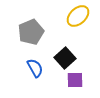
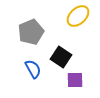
black square: moved 4 px left, 1 px up; rotated 15 degrees counterclockwise
blue semicircle: moved 2 px left, 1 px down
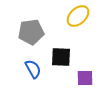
gray pentagon: rotated 15 degrees clockwise
black square: rotated 30 degrees counterclockwise
purple square: moved 10 px right, 2 px up
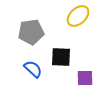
blue semicircle: rotated 18 degrees counterclockwise
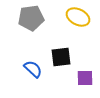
yellow ellipse: moved 1 px down; rotated 70 degrees clockwise
gray pentagon: moved 14 px up
black square: rotated 10 degrees counterclockwise
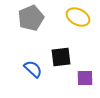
gray pentagon: rotated 15 degrees counterclockwise
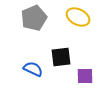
gray pentagon: moved 3 px right
blue semicircle: rotated 18 degrees counterclockwise
purple square: moved 2 px up
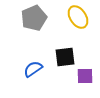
yellow ellipse: rotated 30 degrees clockwise
black square: moved 4 px right
blue semicircle: rotated 60 degrees counterclockwise
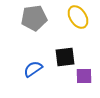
gray pentagon: rotated 15 degrees clockwise
purple square: moved 1 px left
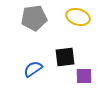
yellow ellipse: rotated 40 degrees counterclockwise
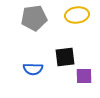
yellow ellipse: moved 1 px left, 2 px up; rotated 25 degrees counterclockwise
blue semicircle: rotated 144 degrees counterclockwise
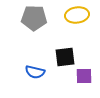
gray pentagon: rotated 10 degrees clockwise
blue semicircle: moved 2 px right, 3 px down; rotated 12 degrees clockwise
